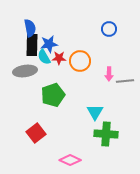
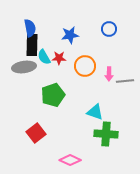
blue star: moved 21 px right, 9 px up
orange circle: moved 5 px right, 5 px down
gray ellipse: moved 1 px left, 4 px up
cyan triangle: rotated 42 degrees counterclockwise
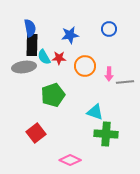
gray line: moved 1 px down
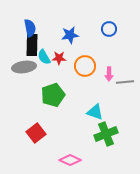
green cross: rotated 25 degrees counterclockwise
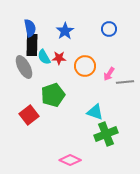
blue star: moved 5 px left, 4 px up; rotated 24 degrees counterclockwise
gray ellipse: rotated 70 degrees clockwise
pink arrow: rotated 32 degrees clockwise
red square: moved 7 px left, 18 px up
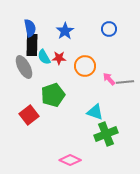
pink arrow: moved 5 px down; rotated 104 degrees clockwise
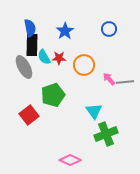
orange circle: moved 1 px left, 1 px up
cyan triangle: moved 1 px left, 1 px up; rotated 36 degrees clockwise
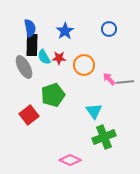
green cross: moved 2 px left, 3 px down
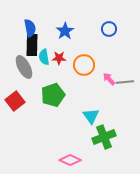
cyan semicircle: rotated 21 degrees clockwise
cyan triangle: moved 3 px left, 5 px down
red square: moved 14 px left, 14 px up
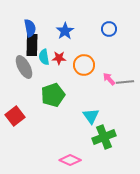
red square: moved 15 px down
